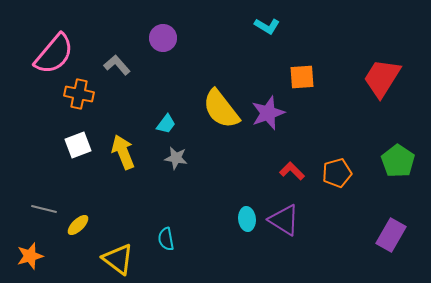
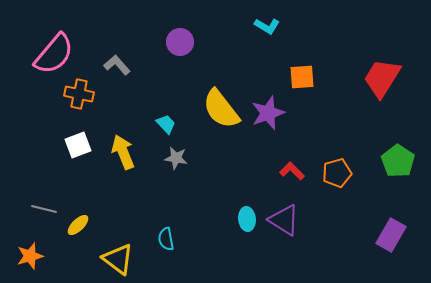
purple circle: moved 17 px right, 4 px down
cyan trapezoid: rotated 80 degrees counterclockwise
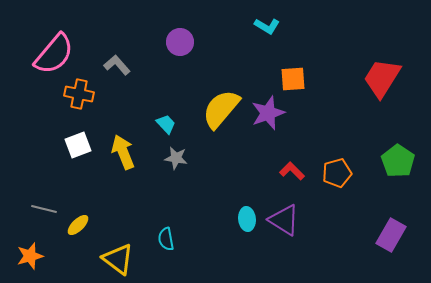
orange square: moved 9 px left, 2 px down
yellow semicircle: rotated 78 degrees clockwise
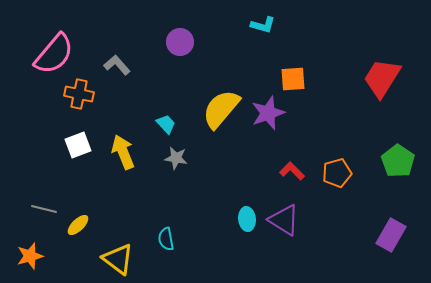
cyan L-shape: moved 4 px left, 1 px up; rotated 15 degrees counterclockwise
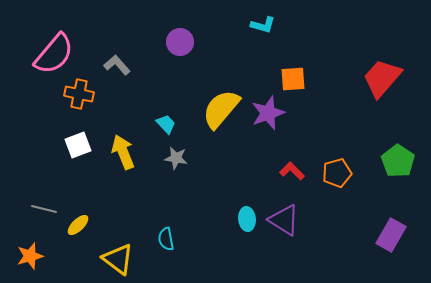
red trapezoid: rotated 9 degrees clockwise
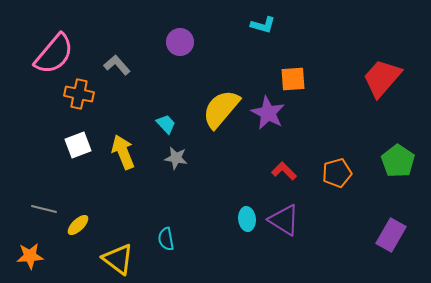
purple star: rotated 24 degrees counterclockwise
red L-shape: moved 8 px left
orange star: rotated 12 degrees clockwise
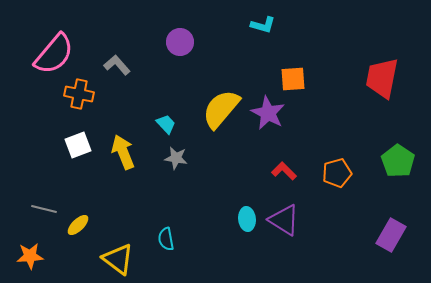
red trapezoid: rotated 30 degrees counterclockwise
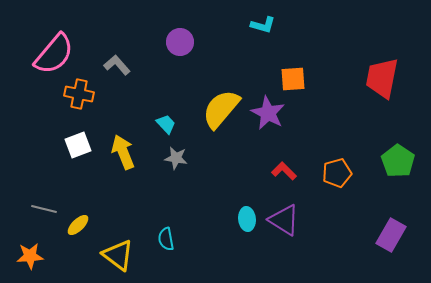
yellow triangle: moved 4 px up
